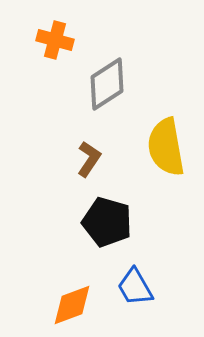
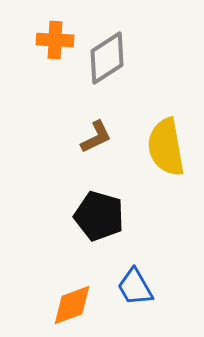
orange cross: rotated 12 degrees counterclockwise
gray diamond: moved 26 px up
brown L-shape: moved 7 px right, 22 px up; rotated 30 degrees clockwise
black pentagon: moved 8 px left, 6 px up
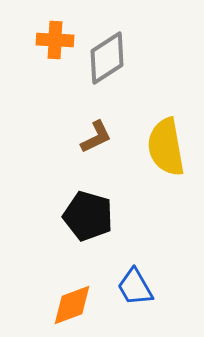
black pentagon: moved 11 px left
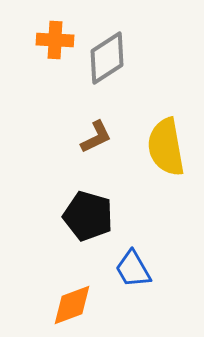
blue trapezoid: moved 2 px left, 18 px up
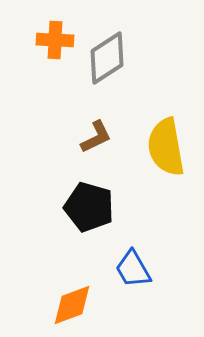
black pentagon: moved 1 px right, 9 px up
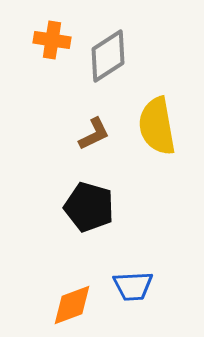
orange cross: moved 3 px left; rotated 6 degrees clockwise
gray diamond: moved 1 px right, 2 px up
brown L-shape: moved 2 px left, 3 px up
yellow semicircle: moved 9 px left, 21 px up
blue trapezoid: moved 17 px down; rotated 63 degrees counterclockwise
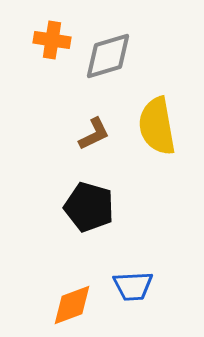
gray diamond: rotated 16 degrees clockwise
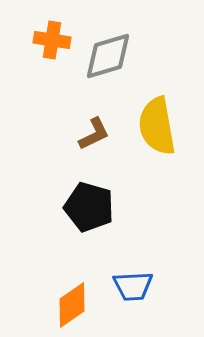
orange diamond: rotated 15 degrees counterclockwise
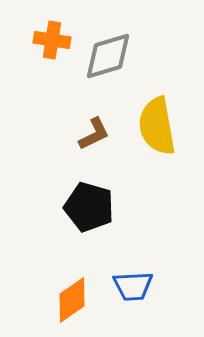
orange diamond: moved 5 px up
